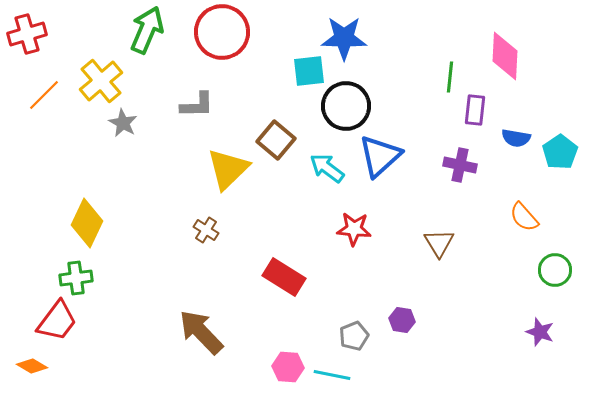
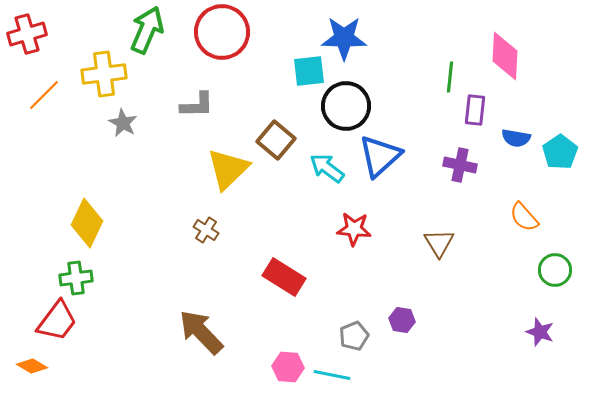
yellow cross: moved 3 px right, 7 px up; rotated 33 degrees clockwise
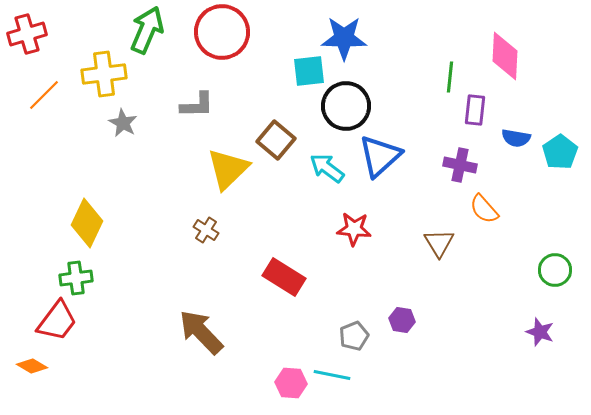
orange semicircle: moved 40 px left, 8 px up
pink hexagon: moved 3 px right, 16 px down
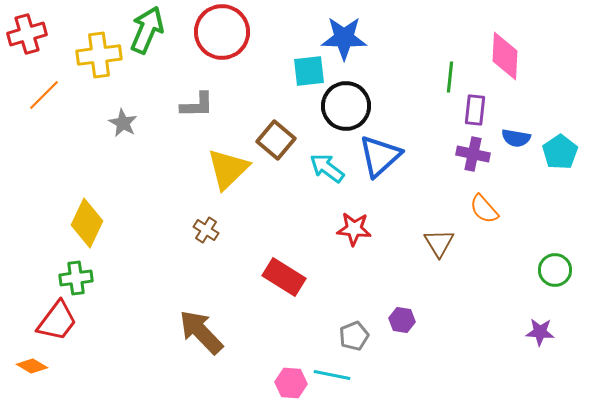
yellow cross: moved 5 px left, 19 px up
purple cross: moved 13 px right, 11 px up
purple star: rotated 16 degrees counterclockwise
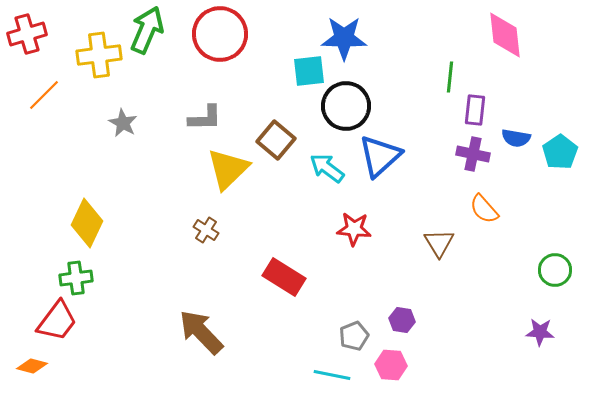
red circle: moved 2 px left, 2 px down
pink diamond: moved 21 px up; rotated 9 degrees counterclockwise
gray L-shape: moved 8 px right, 13 px down
orange diamond: rotated 16 degrees counterclockwise
pink hexagon: moved 100 px right, 18 px up
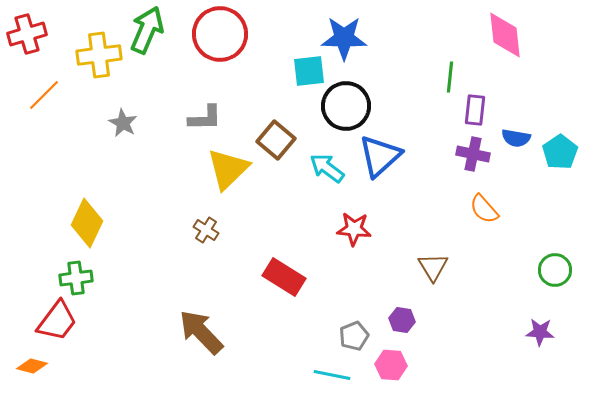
brown triangle: moved 6 px left, 24 px down
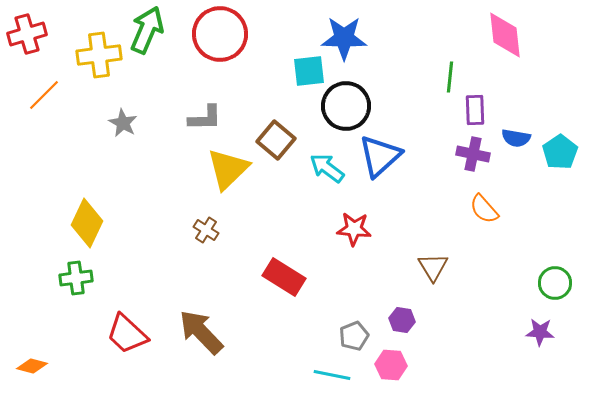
purple rectangle: rotated 8 degrees counterclockwise
green circle: moved 13 px down
red trapezoid: moved 70 px right, 13 px down; rotated 96 degrees clockwise
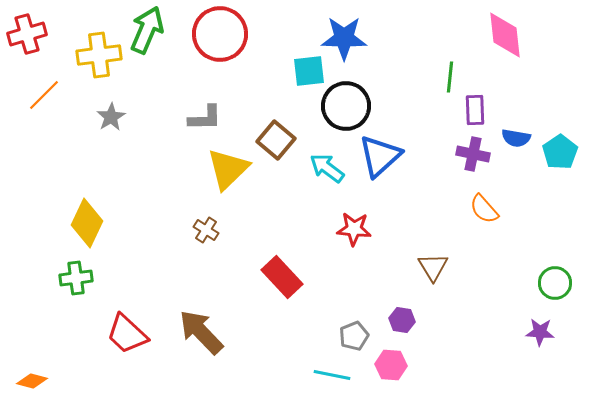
gray star: moved 12 px left, 6 px up; rotated 12 degrees clockwise
red rectangle: moved 2 px left; rotated 15 degrees clockwise
orange diamond: moved 15 px down
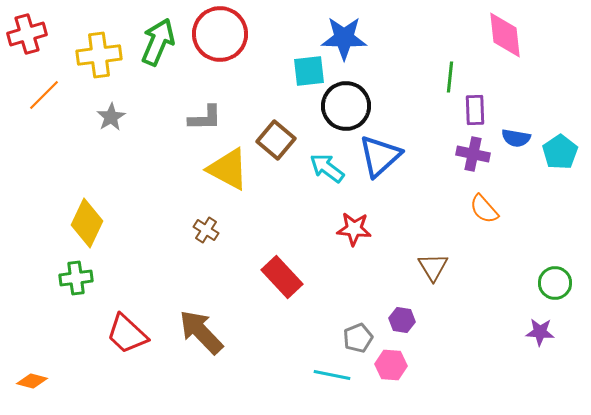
green arrow: moved 11 px right, 12 px down
yellow triangle: rotated 48 degrees counterclockwise
gray pentagon: moved 4 px right, 2 px down
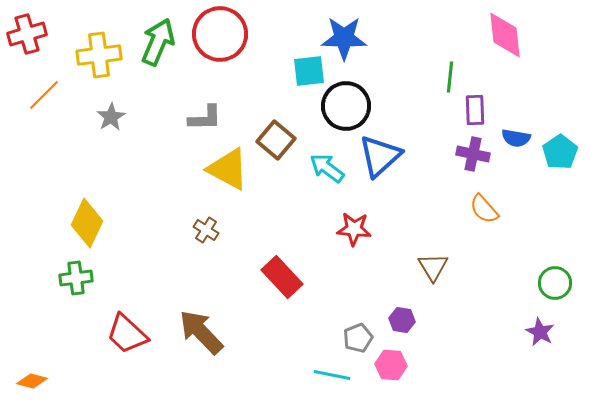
purple star: rotated 24 degrees clockwise
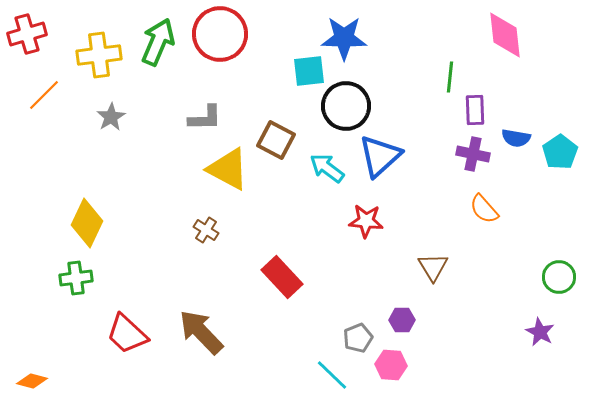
brown square: rotated 12 degrees counterclockwise
red star: moved 12 px right, 8 px up
green circle: moved 4 px right, 6 px up
purple hexagon: rotated 10 degrees counterclockwise
cyan line: rotated 33 degrees clockwise
